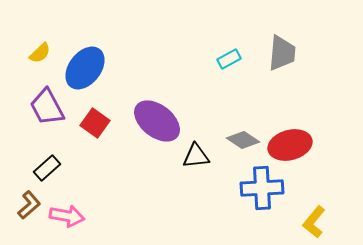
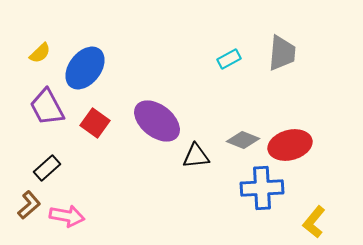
gray diamond: rotated 12 degrees counterclockwise
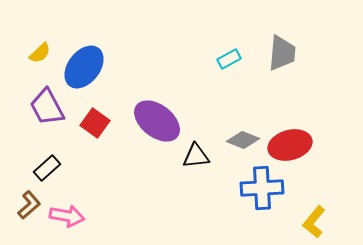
blue ellipse: moved 1 px left, 1 px up
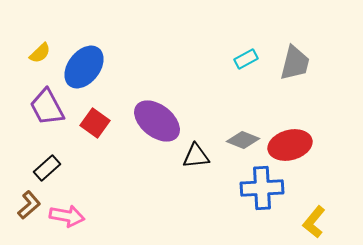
gray trapezoid: moved 13 px right, 10 px down; rotated 9 degrees clockwise
cyan rectangle: moved 17 px right
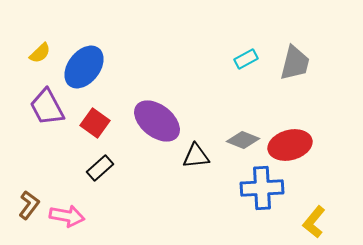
black rectangle: moved 53 px right
brown L-shape: rotated 12 degrees counterclockwise
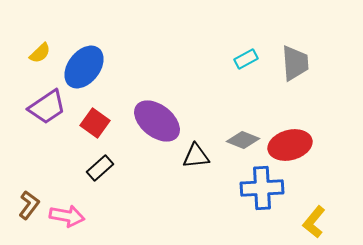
gray trapezoid: rotated 18 degrees counterclockwise
purple trapezoid: rotated 96 degrees counterclockwise
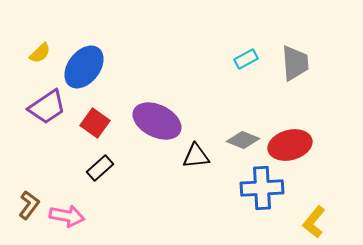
purple ellipse: rotated 12 degrees counterclockwise
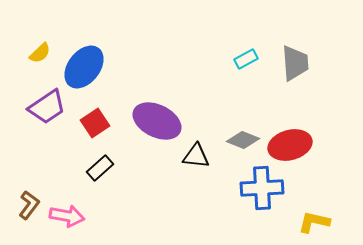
red square: rotated 20 degrees clockwise
black triangle: rotated 12 degrees clockwise
yellow L-shape: rotated 64 degrees clockwise
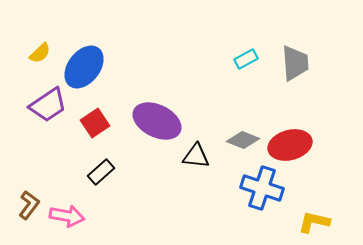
purple trapezoid: moved 1 px right, 2 px up
black rectangle: moved 1 px right, 4 px down
blue cross: rotated 21 degrees clockwise
